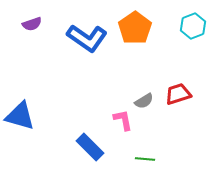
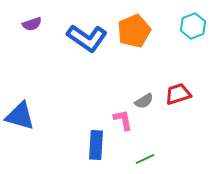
orange pentagon: moved 1 px left, 3 px down; rotated 12 degrees clockwise
blue rectangle: moved 6 px right, 2 px up; rotated 48 degrees clockwise
green line: rotated 30 degrees counterclockwise
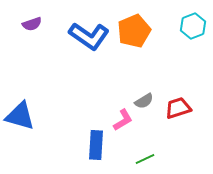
blue L-shape: moved 2 px right, 2 px up
red trapezoid: moved 14 px down
pink L-shape: rotated 70 degrees clockwise
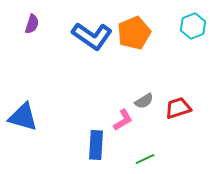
purple semicircle: rotated 54 degrees counterclockwise
orange pentagon: moved 2 px down
blue L-shape: moved 3 px right
blue triangle: moved 3 px right, 1 px down
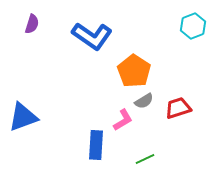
orange pentagon: moved 38 px down; rotated 16 degrees counterclockwise
blue triangle: rotated 36 degrees counterclockwise
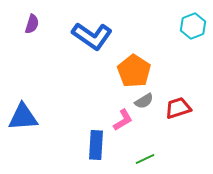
blue triangle: rotated 16 degrees clockwise
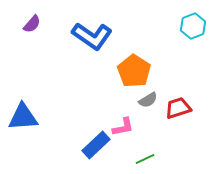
purple semicircle: rotated 24 degrees clockwise
gray semicircle: moved 4 px right, 1 px up
pink L-shape: moved 7 px down; rotated 20 degrees clockwise
blue rectangle: rotated 44 degrees clockwise
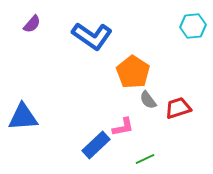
cyan hexagon: rotated 15 degrees clockwise
orange pentagon: moved 1 px left, 1 px down
gray semicircle: rotated 84 degrees clockwise
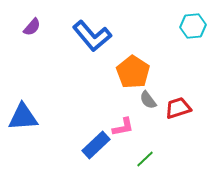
purple semicircle: moved 3 px down
blue L-shape: rotated 15 degrees clockwise
green line: rotated 18 degrees counterclockwise
